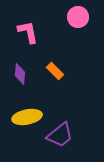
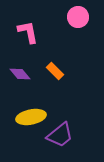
purple diamond: rotated 45 degrees counterclockwise
yellow ellipse: moved 4 px right
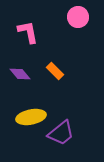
purple trapezoid: moved 1 px right, 2 px up
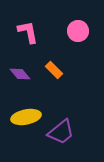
pink circle: moved 14 px down
orange rectangle: moved 1 px left, 1 px up
yellow ellipse: moved 5 px left
purple trapezoid: moved 1 px up
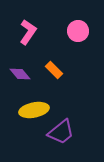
pink L-shape: rotated 45 degrees clockwise
yellow ellipse: moved 8 px right, 7 px up
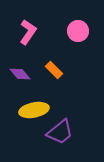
purple trapezoid: moved 1 px left
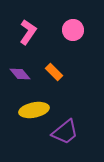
pink circle: moved 5 px left, 1 px up
orange rectangle: moved 2 px down
purple trapezoid: moved 5 px right
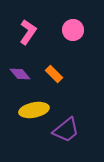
orange rectangle: moved 2 px down
purple trapezoid: moved 1 px right, 2 px up
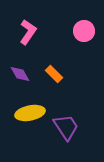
pink circle: moved 11 px right, 1 px down
purple diamond: rotated 10 degrees clockwise
yellow ellipse: moved 4 px left, 3 px down
purple trapezoid: moved 3 px up; rotated 84 degrees counterclockwise
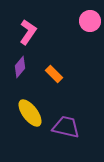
pink circle: moved 6 px right, 10 px up
purple diamond: moved 7 px up; rotated 70 degrees clockwise
yellow ellipse: rotated 64 degrees clockwise
purple trapezoid: rotated 44 degrees counterclockwise
